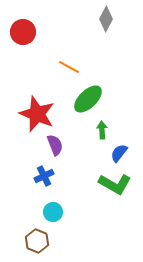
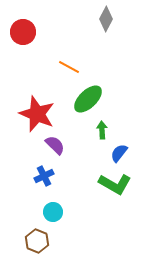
purple semicircle: rotated 25 degrees counterclockwise
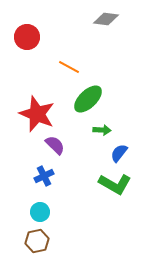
gray diamond: rotated 70 degrees clockwise
red circle: moved 4 px right, 5 px down
green arrow: rotated 96 degrees clockwise
cyan circle: moved 13 px left
brown hexagon: rotated 25 degrees clockwise
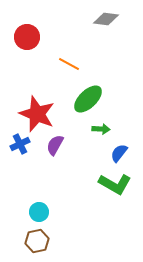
orange line: moved 3 px up
green arrow: moved 1 px left, 1 px up
purple semicircle: rotated 105 degrees counterclockwise
blue cross: moved 24 px left, 32 px up
cyan circle: moved 1 px left
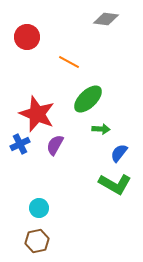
orange line: moved 2 px up
cyan circle: moved 4 px up
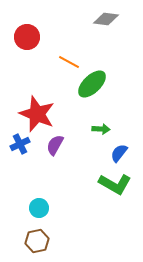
green ellipse: moved 4 px right, 15 px up
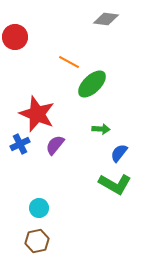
red circle: moved 12 px left
purple semicircle: rotated 10 degrees clockwise
